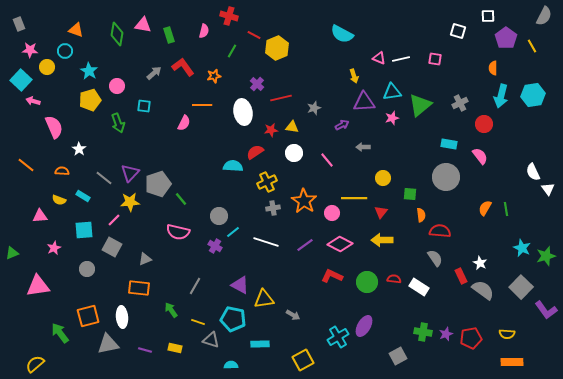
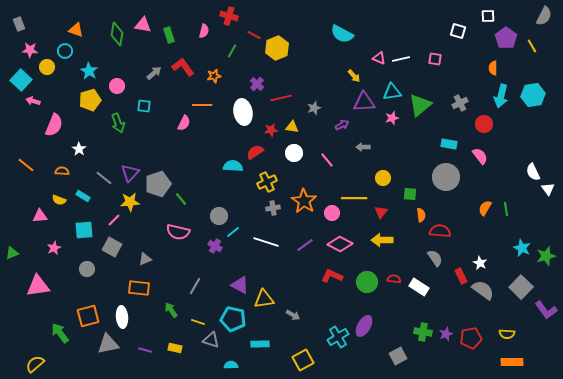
yellow arrow at (354, 76): rotated 24 degrees counterclockwise
pink semicircle at (54, 127): moved 2 px up; rotated 45 degrees clockwise
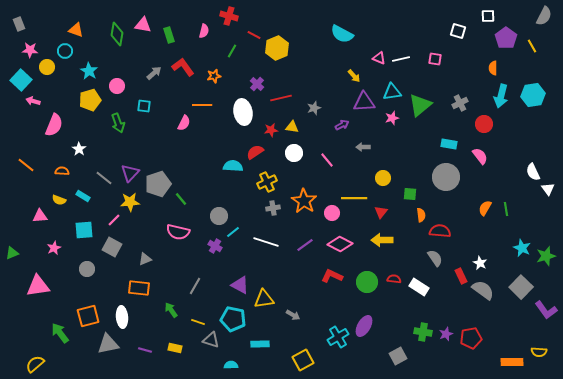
yellow semicircle at (507, 334): moved 32 px right, 18 px down
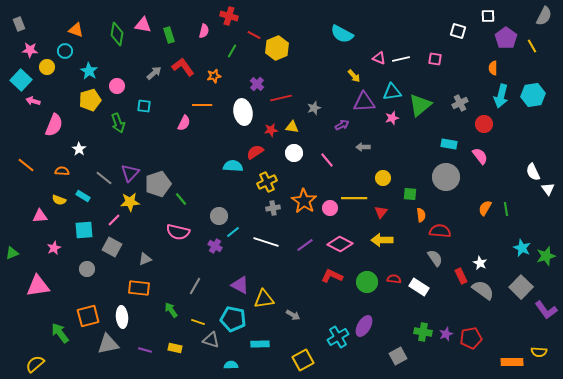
pink circle at (332, 213): moved 2 px left, 5 px up
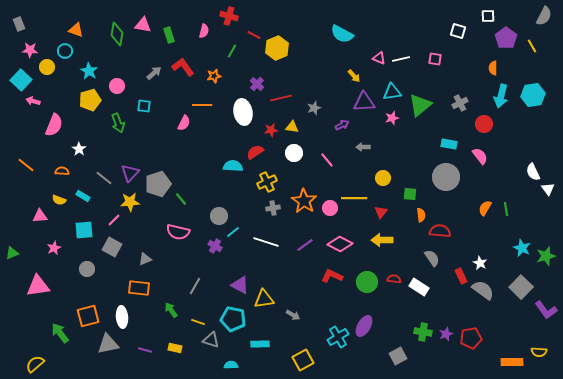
gray semicircle at (435, 258): moved 3 px left
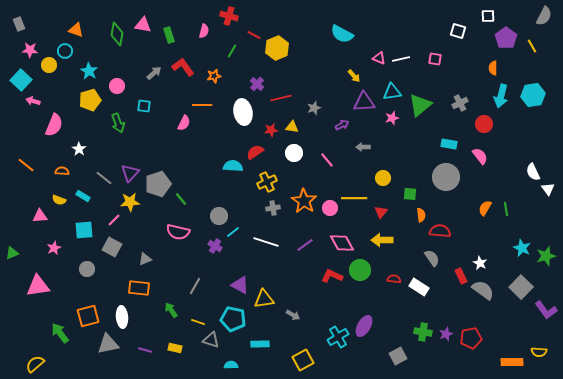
yellow circle at (47, 67): moved 2 px right, 2 px up
pink diamond at (340, 244): moved 2 px right, 1 px up; rotated 35 degrees clockwise
green circle at (367, 282): moved 7 px left, 12 px up
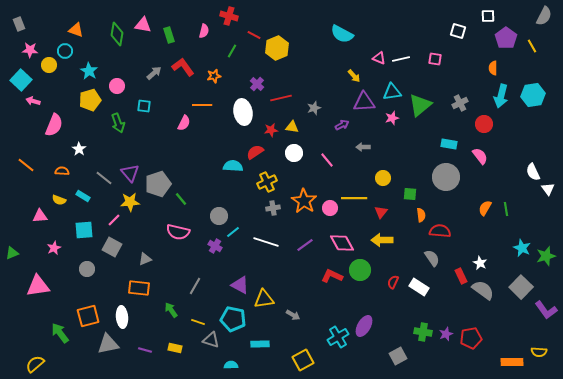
purple triangle at (130, 173): rotated 24 degrees counterclockwise
red semicircle at (394, 279): moved 1 px left, 3 px down; rotated 72 degrees counterclockwise
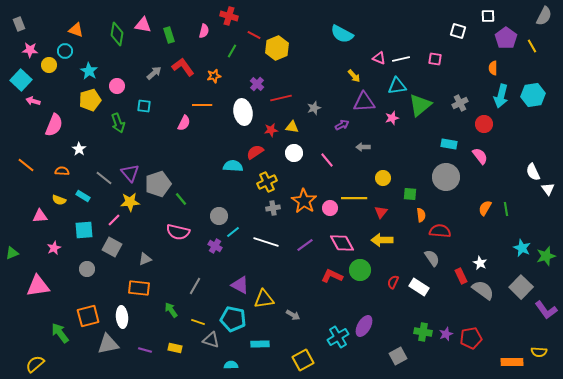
cyan triangle at (392, 92): moved 5 px right, 6 px up
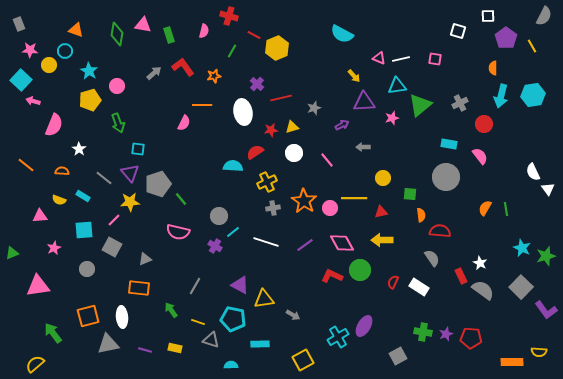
cyan square at (144, 106): moved 6 px left, 43 px down
yellow triangle at (292, 127): rotated 24 degrees counterclockwise
red triangle at (381, 212): rotated 40 degrees clockwise
green arrow at (60, 333): moved 7 px left
red pentagon at (471, 338): rotated 15 degrees clockwise
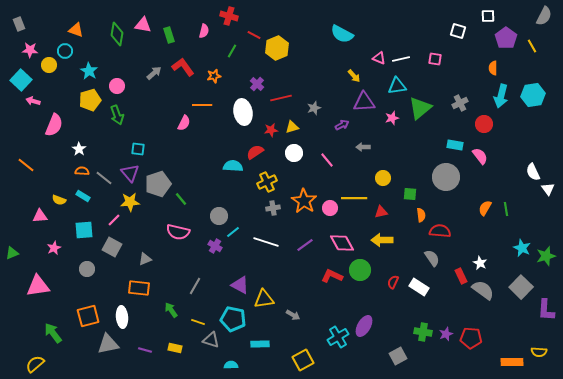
green triangle at (420, 105): moved 3 px down
green arrow at (118, 123): moved 1 px left, 8 px up
cyan rectangle at (449, 144): moved 6 px right, 1 px down
orange semicircle at (62, 171): moved 20 px right
purple L-shape at (546, 310): rotated 40 degrees clockwise
